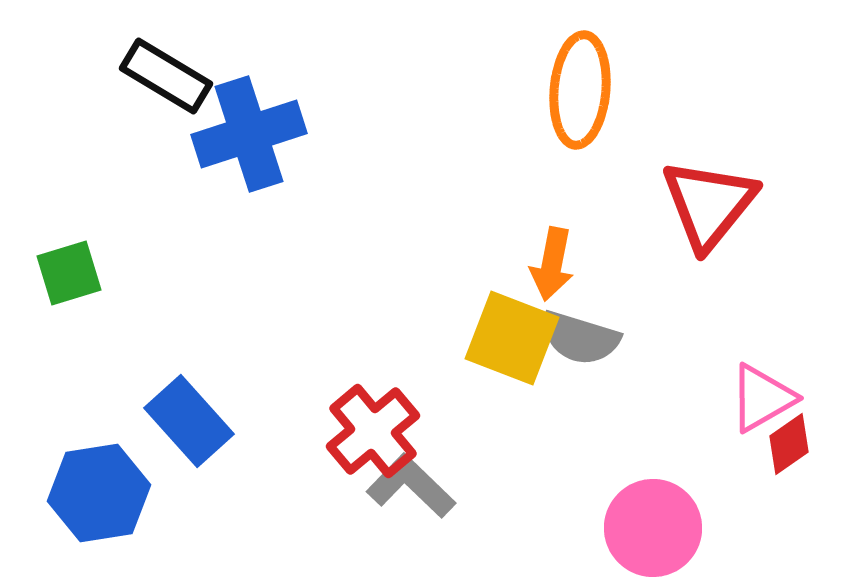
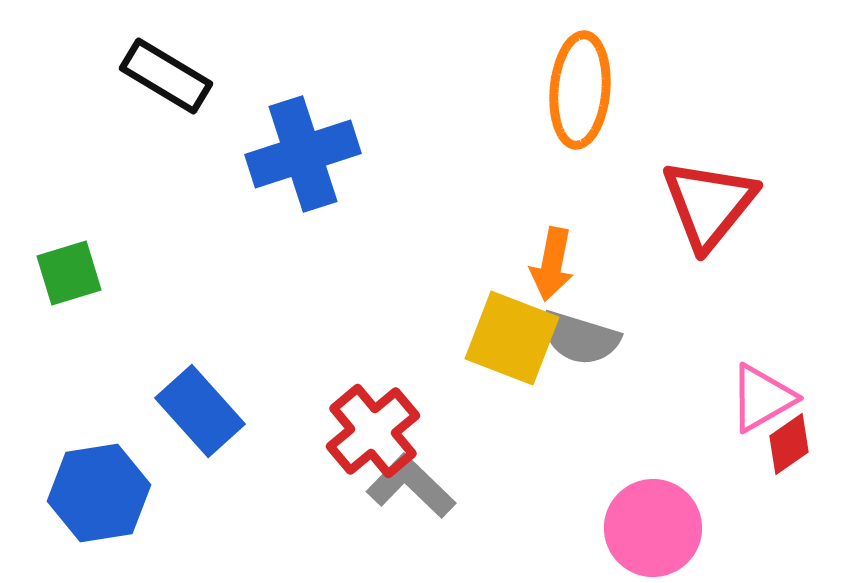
blue cross: moved 54 px right, 20 px down
blue rectangle: moved 11 px right, 10 px up
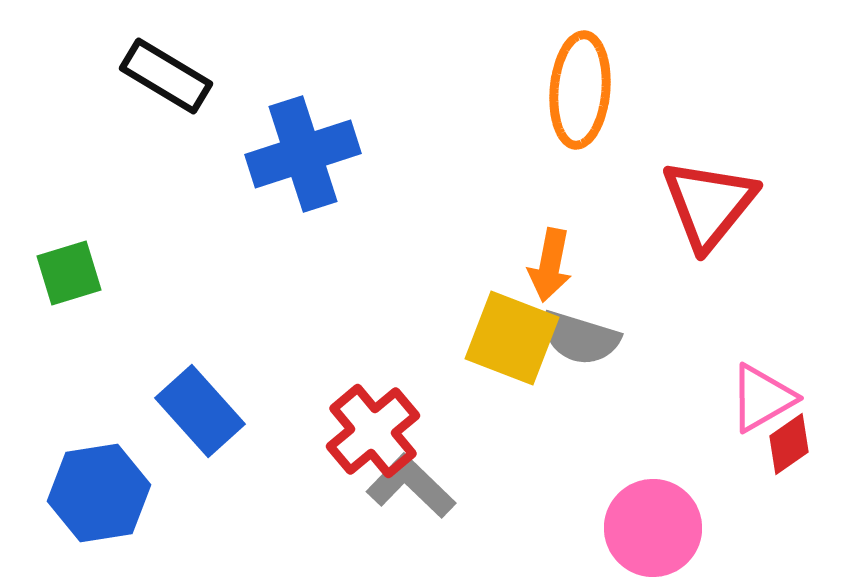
orange arrow: moved 2 px left, 1 px down
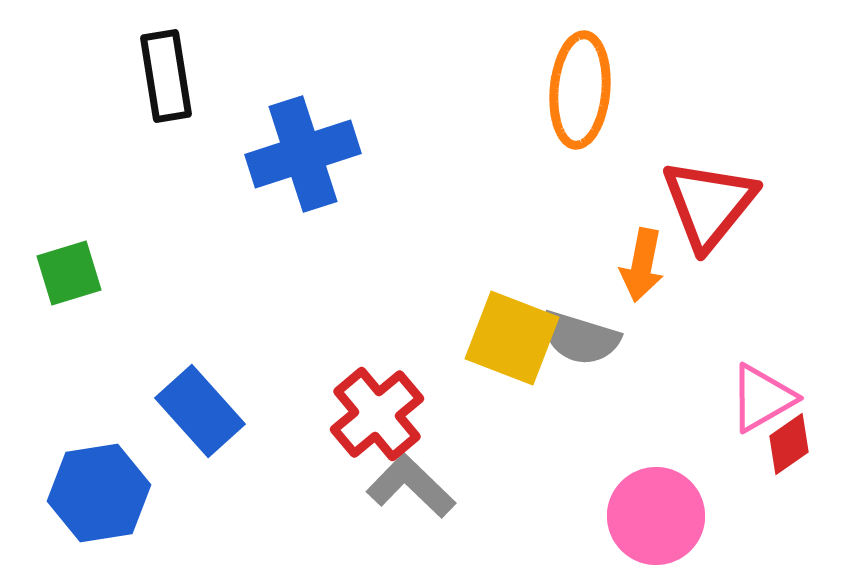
black rectangle: rotated 50 degrees clockwise
orange arrow: moved 92 px right
red cross: moved 4 px right, 17 px up
pink circle: moved 3 px right, 12 px up
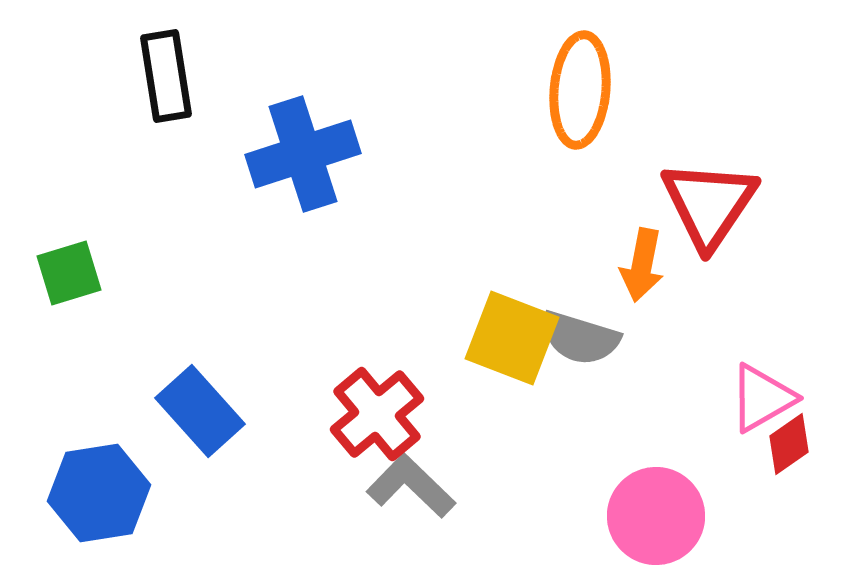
red triangle: rotated 5 degrees counterclockwise
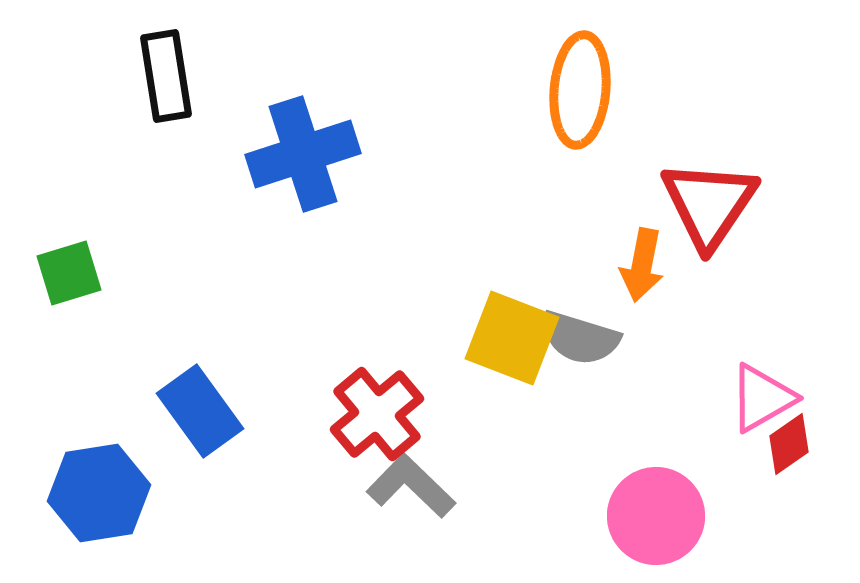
blue rectangle: rotated 6 degrees clockwise
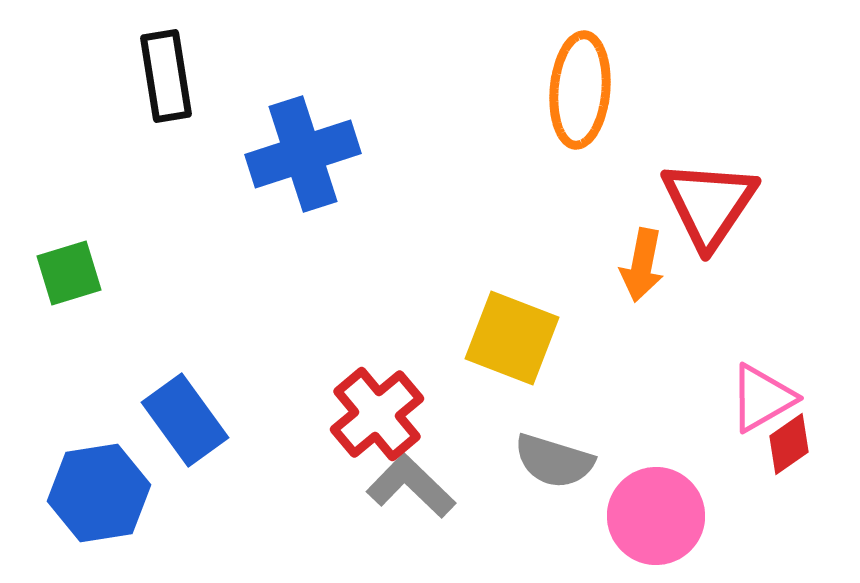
gray semicircle: moved 26 px left, 123 px down
blue rectangle: moved 15 px left, 9 px down
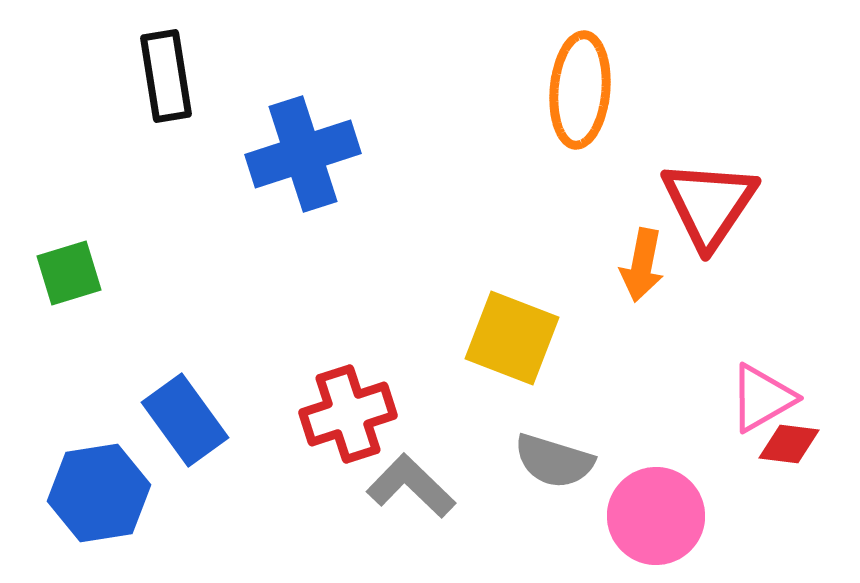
red cross: moved 29 px left; rotated 22 degrees clockwise
red diamond: rotated 42 degrees clockwise
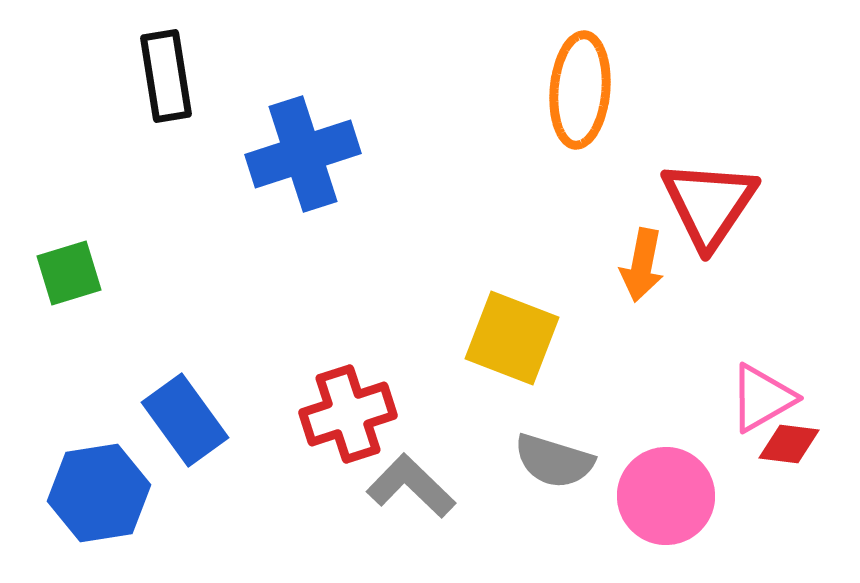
pink circle: moved 10 px right, 20 px up
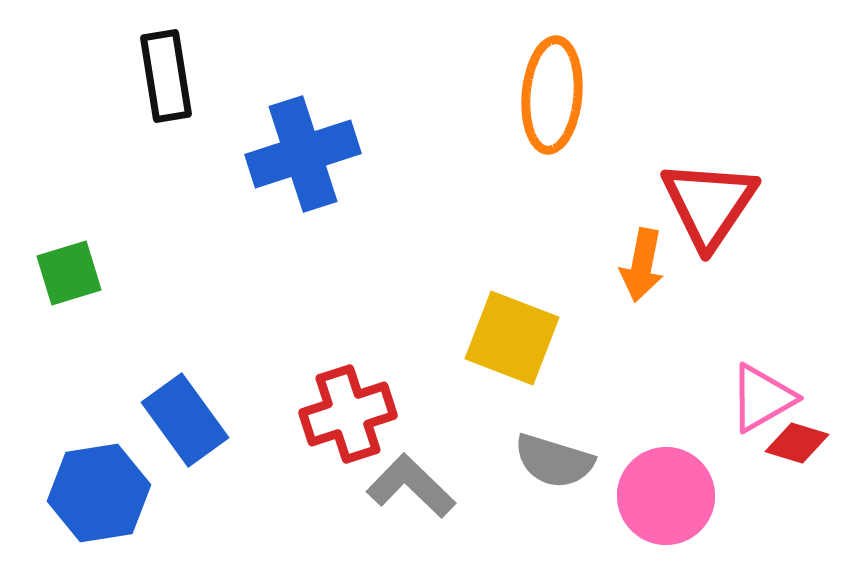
orange ellipse: moved 28 px left, 5 px down
red diamond: moved 8 px right, 1 px up; rotated 10 degrees clockwise
